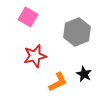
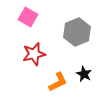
red star: moved 1 px left, 2 px up
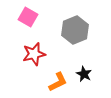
gray hexagon: moved 2 px left, 2 px up
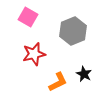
gray hexagon: moved 2 px left, 1 px down
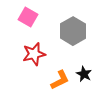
gray hexagon: rotated 8 degrees counterclockwise
orange L-shape: moved 2 px right, 2 px up
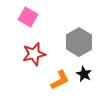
gray hexagon: moved 6 px right, 11 px down
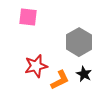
pink square: rotated 24 degrees counterclockwise
red star: moved 2 px right, 12 px down
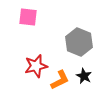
gray hexagon: rotated 8 degrees counterclockwise
black star: moved 2 px down
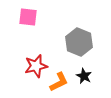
orange L-shape: moved 1 px left, 2 px down
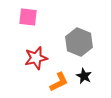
red star: moved 8 px up
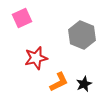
pink square: moved 6 px left, 1 px down; rotated 30 degrees counterclockwise
gray hexagon: moved 3 px right, 7 px up
black star: moved 8 px down; rotated 21 degrees clockwise
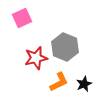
gray hexagon: moved 17 px left, 12 px down
